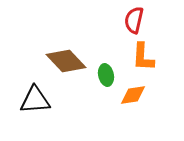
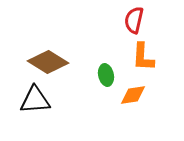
brown diamond: moved 18 px left, 1 px down; rotated 15 degrees counterclockwise
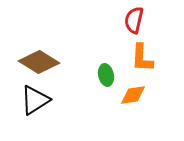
orange L-shape: moved 1 px left, 1 px down
brown diamond: moved 9 px left
black triangle: rotated 28 degrees counterclockwise
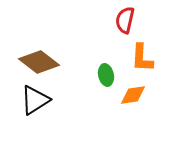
red semicircle: moved 9 px left
brown diamond: rotated 6 degrees clockwise
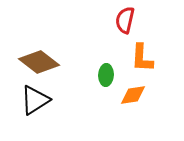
green ellipse: rotated 15 degrees clockwise
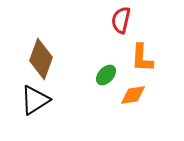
red semicircle: moved 4 px left
brown diamond: moved 2 px right, 3 px up; rotated 72 degrees clockwise
green ellipse: rotated 40 degrees clockwise
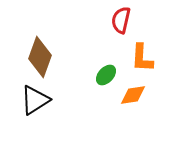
brown diamond: moved 1 px left, 2 px up
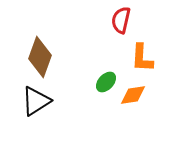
green ellipse: moved 7 px down
black triangle: moved 1 px right, 1 px down
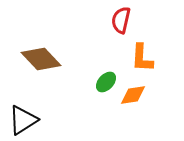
brown diamond: moved 1 px right, 2 px down; rotated 63 degrees counterclockwise
black triangle: moved 13 px left, 19 px down
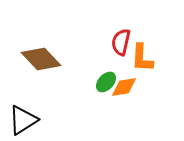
red semicircle: moved 22 px down
orange diamond: moved 9 px left, 8 px up
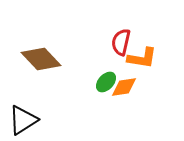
orange L-shape: rotated 84 degrees counterclockwise
